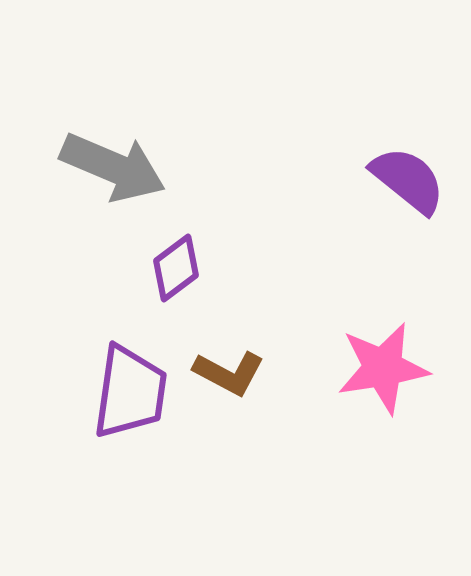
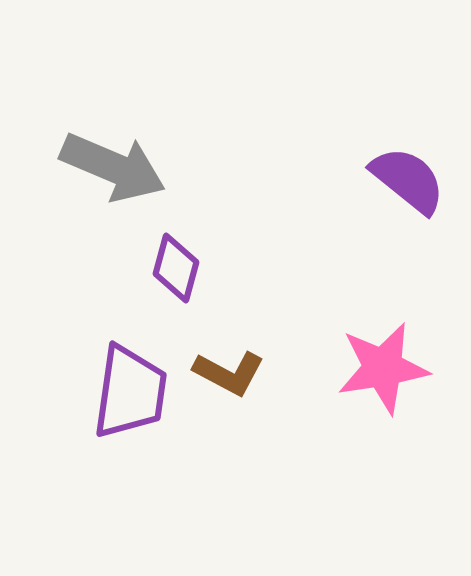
purple diamond: rotated 38 degrees counterclockwise
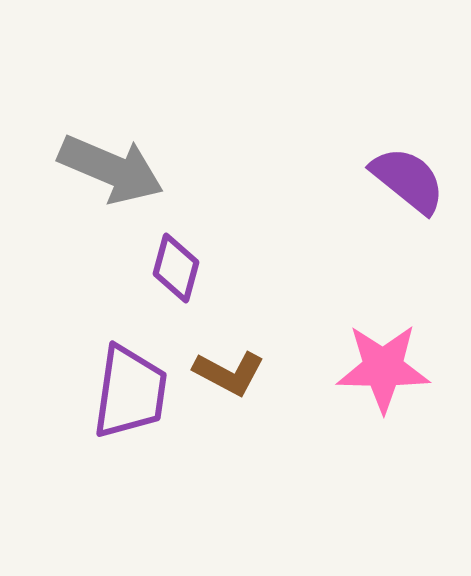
gray arrow: moved 2 px left, 2 px down
pink star: rotated 10 degrees clockwise
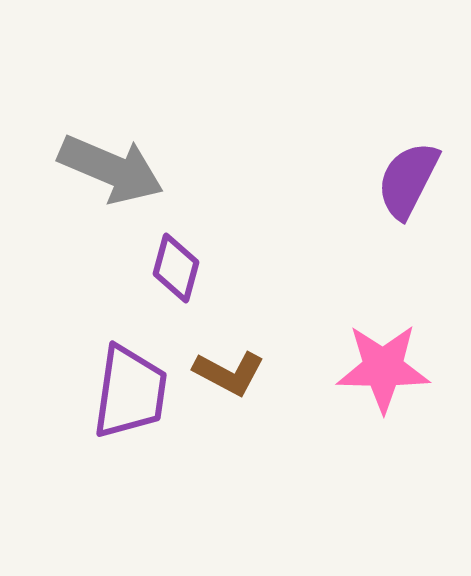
purple semicircle: rotated 102 degrees counterclockwise
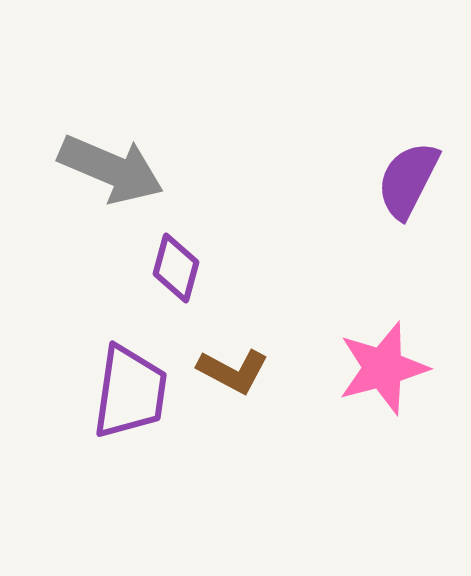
pink star: rotated 16 degrees counterclockwise
brown L-shape: moved 4 px right, 2 px up
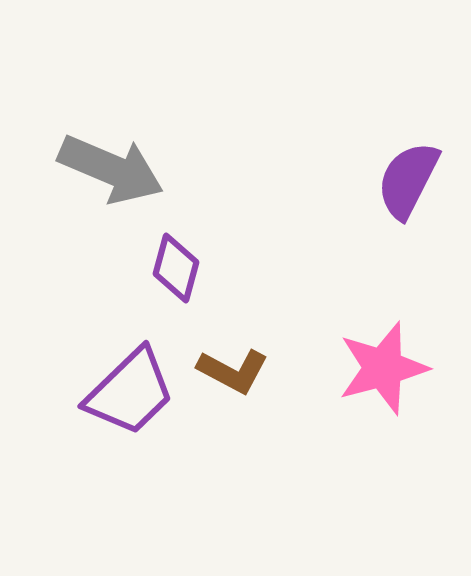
purple trapezoid: rotated 38 degrees clockwise
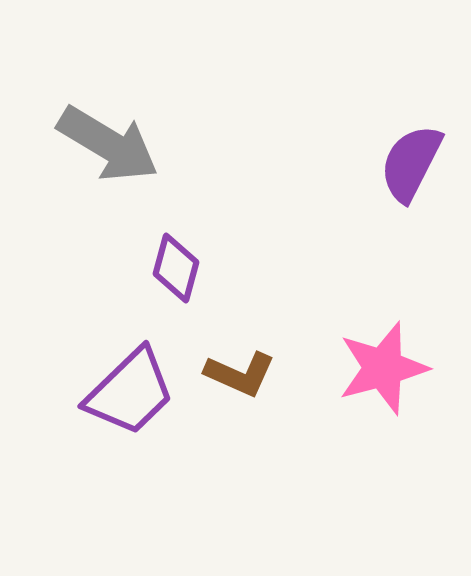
gray arrow: moved 3 px left, 25 px up; rotated 8 degrees clockwise
purple semicircle: moved 3 px right, 17 px up
brown L-shape: moved 7 px right, 3 px down; rotated 4 degrees counterclockwise
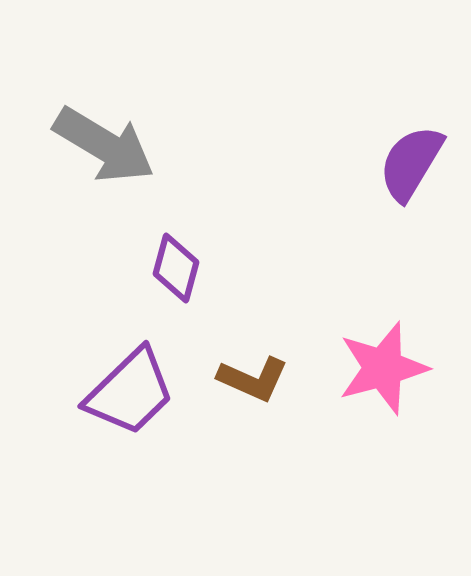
gray arrow: moved 4 px left, 1 px down
purple semicircle: rotated 4 degrees clockwise
brown L-shape: moved 13 px right, 5 px down
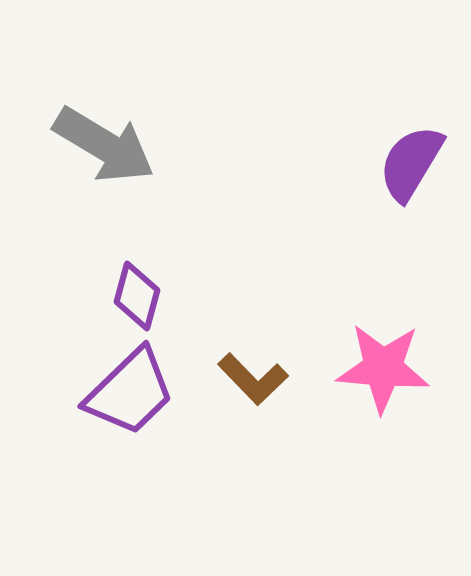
purple diamond: moved 39 px left, 28 px down
pink star: rotated 20 degrees clockwise
brown L-shape: rotated 22 degrees clockwise
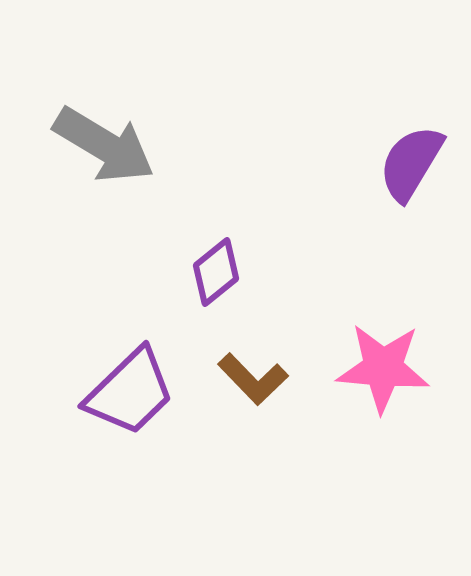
purple diamond: moved 79 px right, 24 px up; rotated 36 degrees clockwise
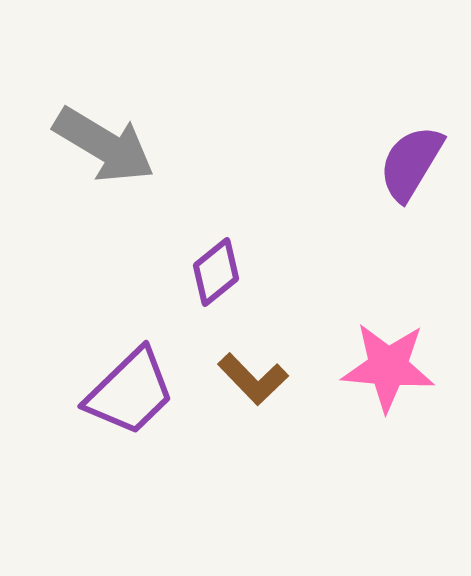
pink star: moved 5 px right, 1 px up
